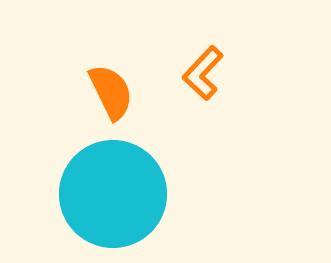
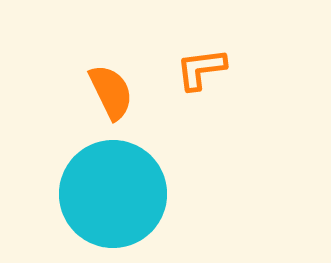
orange L-shape: moved 2 px left, 4 px up; rotated 40 degrees clockwise
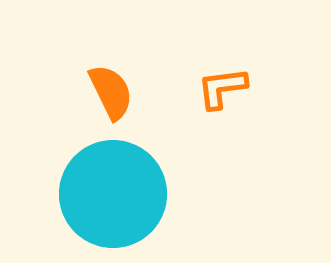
orange L-shape: moved 21 px right, 19 px down
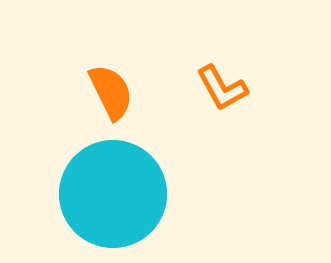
orange L-shape: rotated 112 degrees counterclockwise
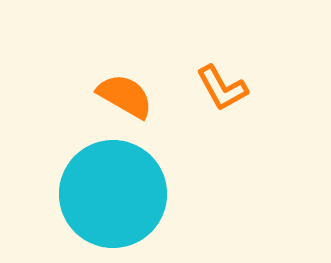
orange semicircle: moved 14 px right, 4 px down; rotated 34 degrees counterclockwise
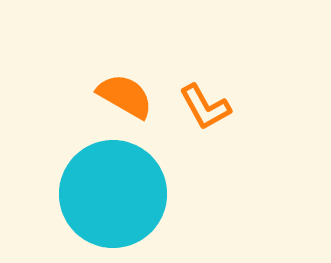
orange L-shape: moved 17 px left, 19 px down
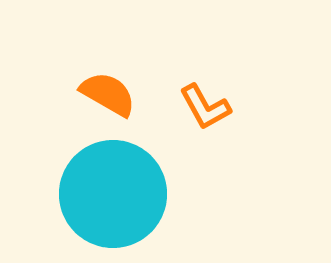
orange semicircle: moved 17 px left, 2 px up
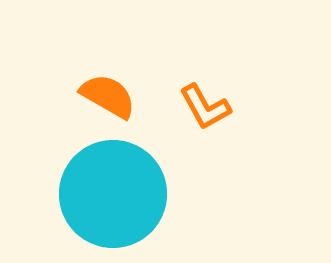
orange semicircle: moved 2 px down
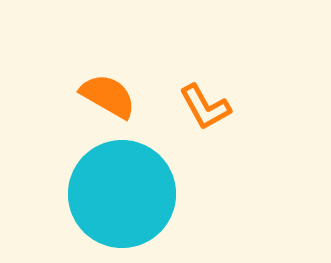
cyan circle: moved 9 px right
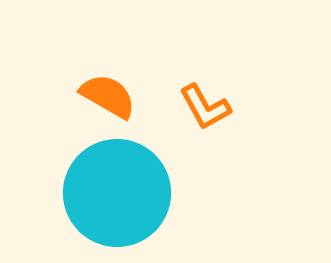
cyan circle: moved 5 px left, 1 px up
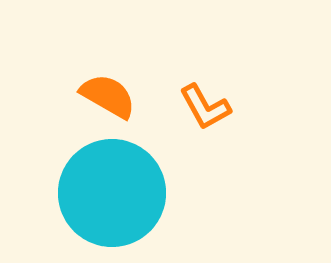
cyan circle: moved 5 px left
